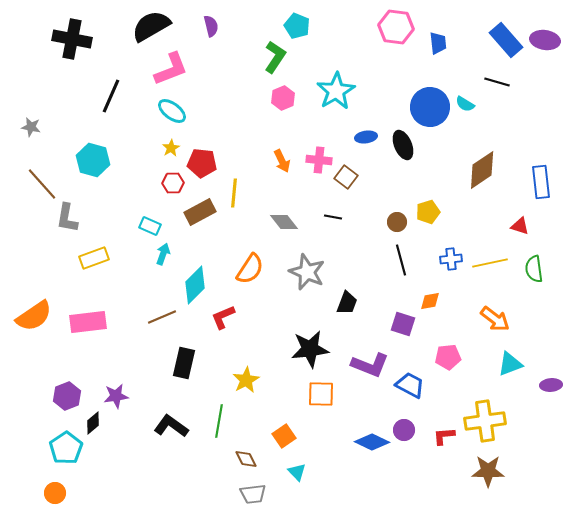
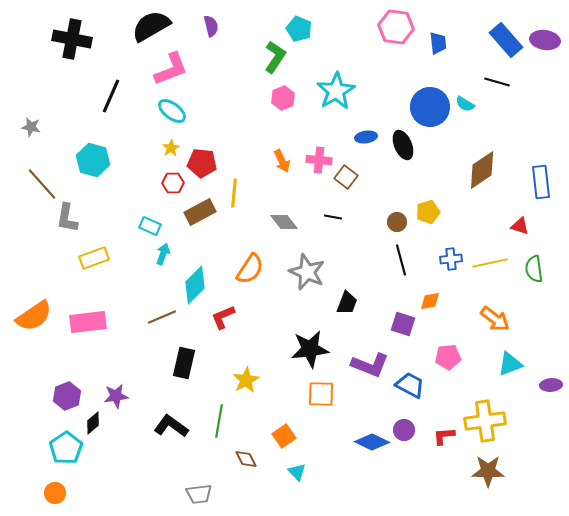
cyan pentagon at (297, 26): moved 2 px right, 3 px down
gray trapezoid at (253, 494): moved 54 px left
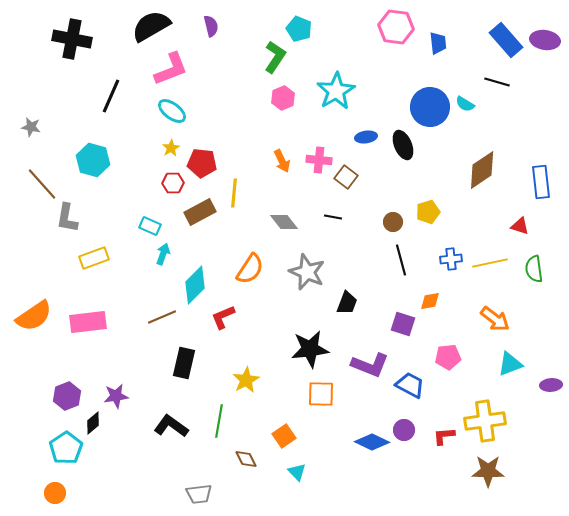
brown circle at (397, 222): moved 4 px left
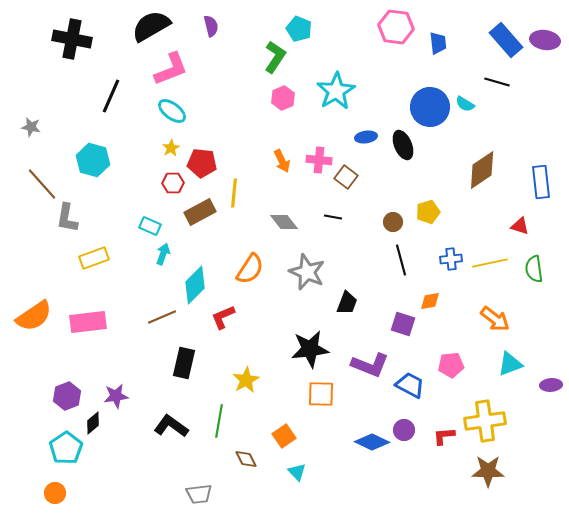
pink pentagon at (448, 357): moved 3 px right, 8 px down
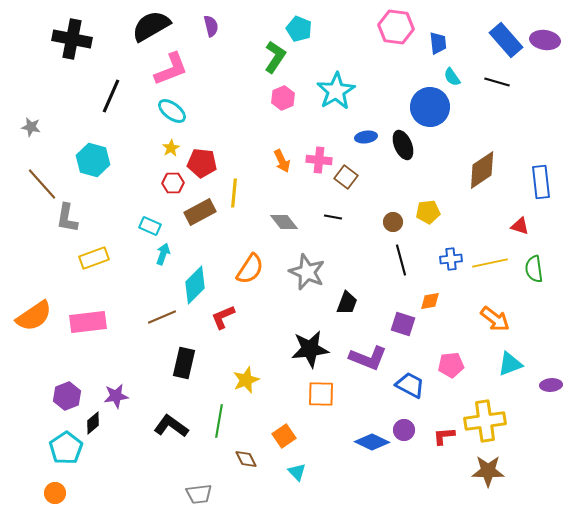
cyan semicircle at (465, 104): moved 13 px left, 27 px up; rotated 24 degrees clockwise
yellow pentagon at (428, 212): rotated 10 degrees clockwise
purple L-shape at (370, 365): moved 2 px left, 7 px up
yellow star at (246, 380): rotated 8 degrees clockwise
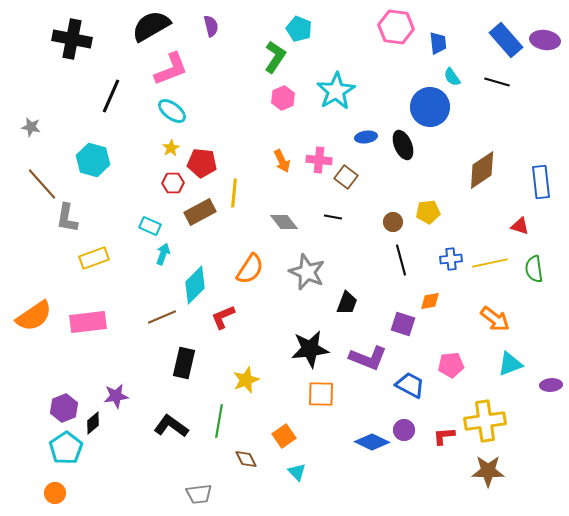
purple hexagon at (67, 396): moved 3 px left, 12 px down
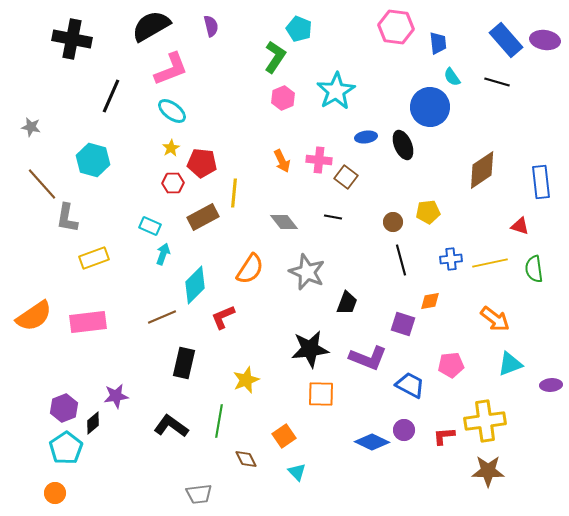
brown rectangle at (200, 212): moved 3 px right, 5 px down
